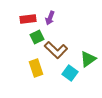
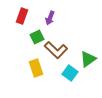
red rectangle: moved 6 px left, 3 px up; rotated 63 degrees counterclockwise
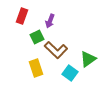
purple arrow: moved 3 px down
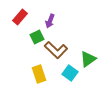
red rectangle: moved 2 px left, 1 px down; rotated 21 degrees clockwise
yellow rectangle: moved 3 px right, 6 px down
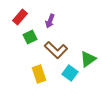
green square: moved 7 px left
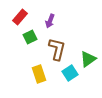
brown L-shape: moved 1 px right, 1 px up; rotated 120 degrees counterclockwise
cyan square: rotated 21 degrees clockwise
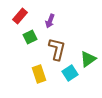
red rectangle: moved 1 px up
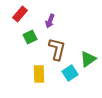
red rectangle: moved 2 px up
yellow rectangle: rotated 18 degrees clockwise
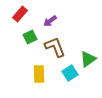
purple arrow: rotated 32 degrees clockwise
brown L-shape: moved 2 px left, 2 px up; rotated 35 degrees counterclockwise
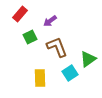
brown L-shape: moved 2 px right
yellow rectangle: moved 1 px right, 4 px down
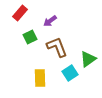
red rectangle: moved 1 px up
